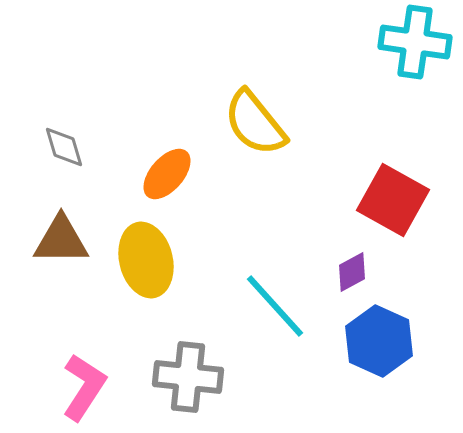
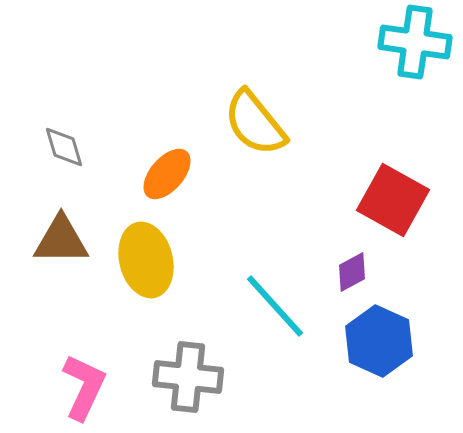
pink L-shape: rotated 8 degrees counterclockwise
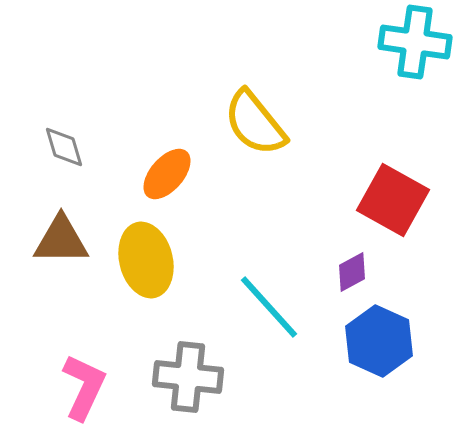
cyan line: moved 6 px left, 1 px down
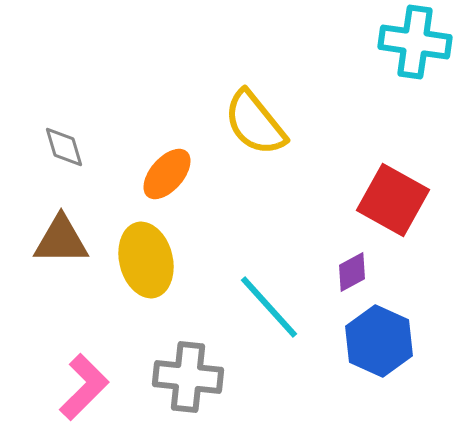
pink L-shape: rotated 20 degrees clockwise
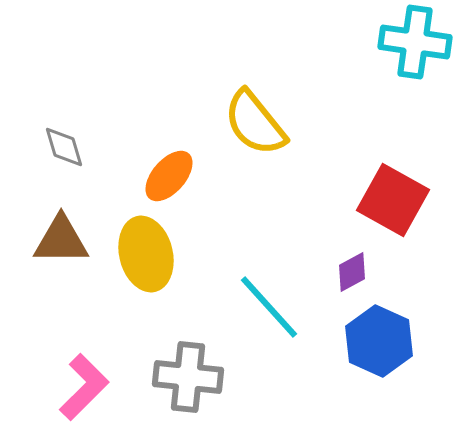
orange ellipse: moved 2 px right, 2 px down
yellow ellipse: moved 6 px up
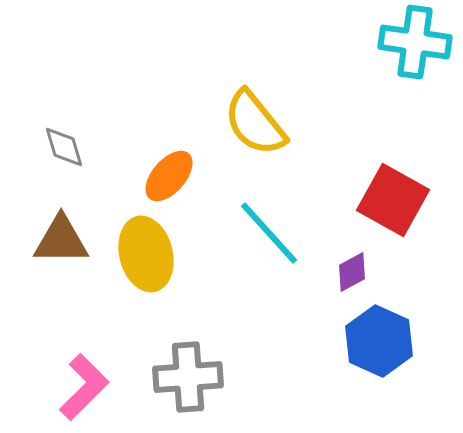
cyan line: moved 74 px up
gray cross: rotated 10 degrees counterclockwise
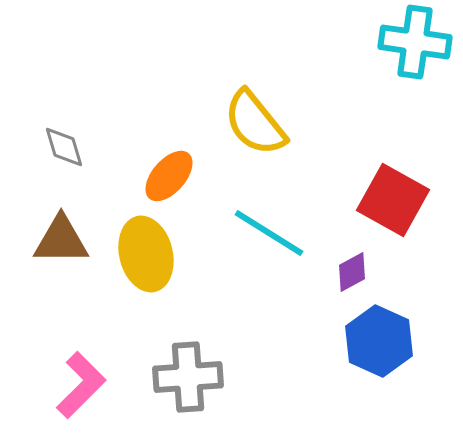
cyan line: rotated 16 degrees counterclockwise
pink L-shape: moved 3 px left, 2 px up
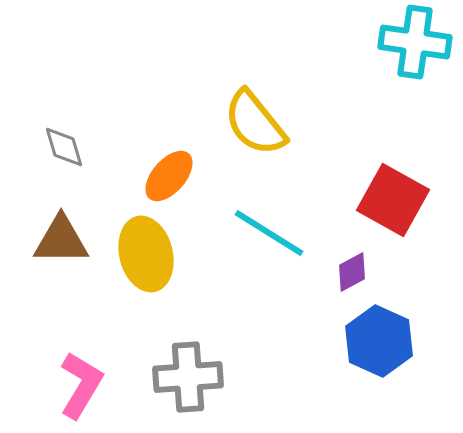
pink L-shape: rotated 14 degrees counterclockwise
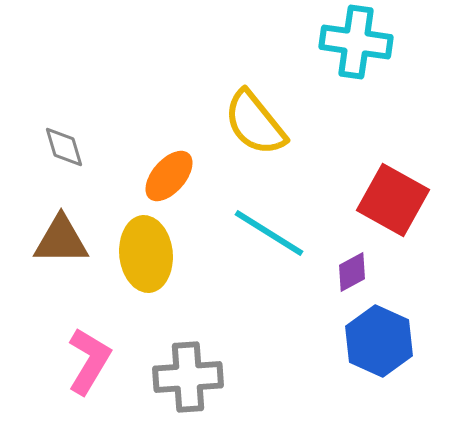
cyan cross: moved 59 px left
yellow ellipse: rotated 8 degrees clockwise
pink L-shape: moved 8 px right, 24 px up
